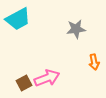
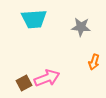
cyan trapezoid: moved 16 px right; rotated 24 degrees clockwise
gray star: moved 5 px right, 2 px up; rotated 12 degrees clockwise
orange arrow: rotated 28 degrees clockwise
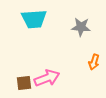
brown square: rotated 21 degrees clockwise
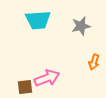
cyan trapezoid: moved 4 px right, 1 px down
gray star: moved 1 px up; rotated 18 degrees counterclockwise
brown square: moved 1 px right, 4 px down
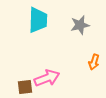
cyan trapezoid: rotated 84 degrees counterclockwise
gray star: moved 1 px left, 1 px up
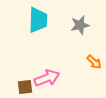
orange arrow: rotated 63 degrees counterclockwise
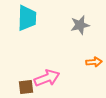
cyan trapezoid: moved 11 px left, 2 px up
orange arrow: rotated 49 degrees counterclockwise
brown square: moved 1 px right
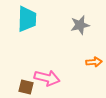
cyan trapezoid: moved 1 px down
pink arrow: rotated 35 degrees clockwise
brown square: rotated 21 degrees clockwise
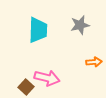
cyan trapezoid: moved 11 px right, 11 px down
brown square: rotated 28 degrees clockwise
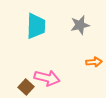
cyan trapezoid: moved 2 px left, 4 px up
